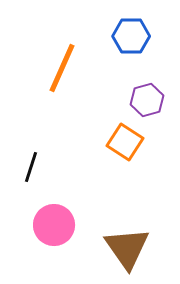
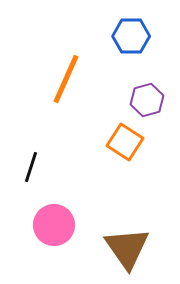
orange line: moved 4 px right, 11 px down
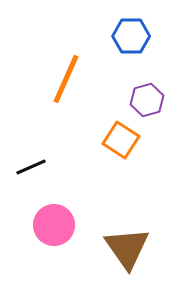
orange square: moved 4 px left, 2 px up
black line: rotated 48 degrees clockwise
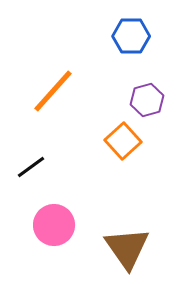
orange line: moved 13 px left, 12 px down; rotated 18 degrees clockwise
orange square: moved 2 px right, 1 px down; rotated 15 degrees clockwise
black line: rotated 12 degrees counterclockwise
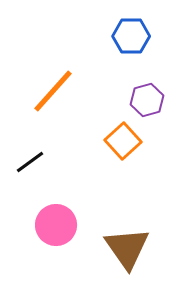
black line: moved 1 px left, 5 px up
pink circle: moved 2 px right
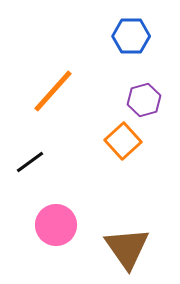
purple hexagon: moved 3 px left
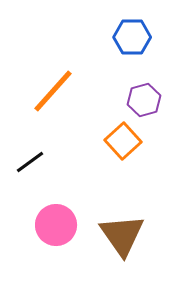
blue hexagon: moved 1 px right, 1 px down
brown triangle: moved 5 px left, 13 px up
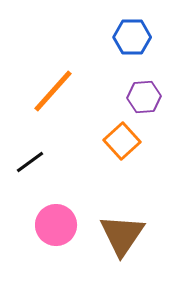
purple hexagon: moved 3 px up; rotated 12 degrees clockwise
orange square: moved 1 px left
brown triangle: rotated 9 degrees clockwise
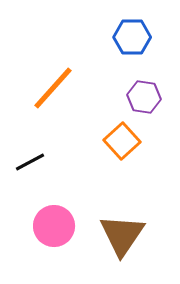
orange line: moved 3 px up
purple hexagon: rotated 12 degrees clockwise
black line: rotated 8 degrees clockwise
pink circle: moved 2 px left, 1 px down
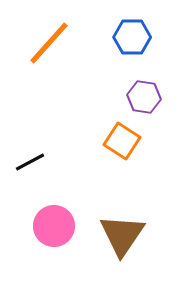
orange line: moved 4 px left, 45 px up
orange square: rotated 15 degrees counterclockwise
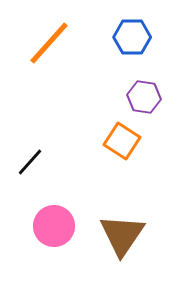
black line: rotated 20 degrees counterclockwise
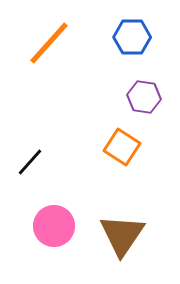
orange square: moved 6 px down
